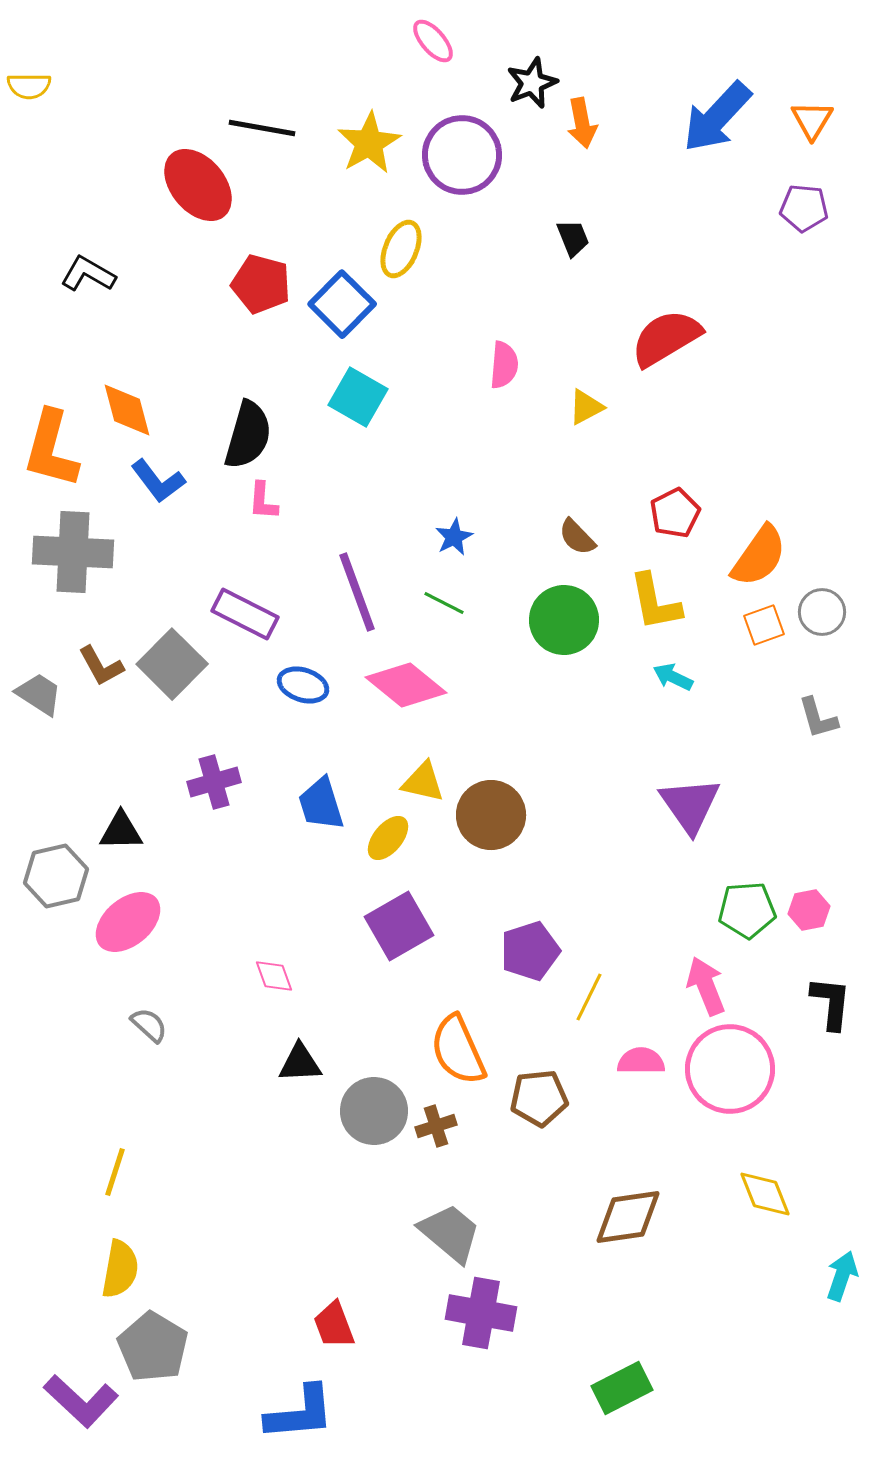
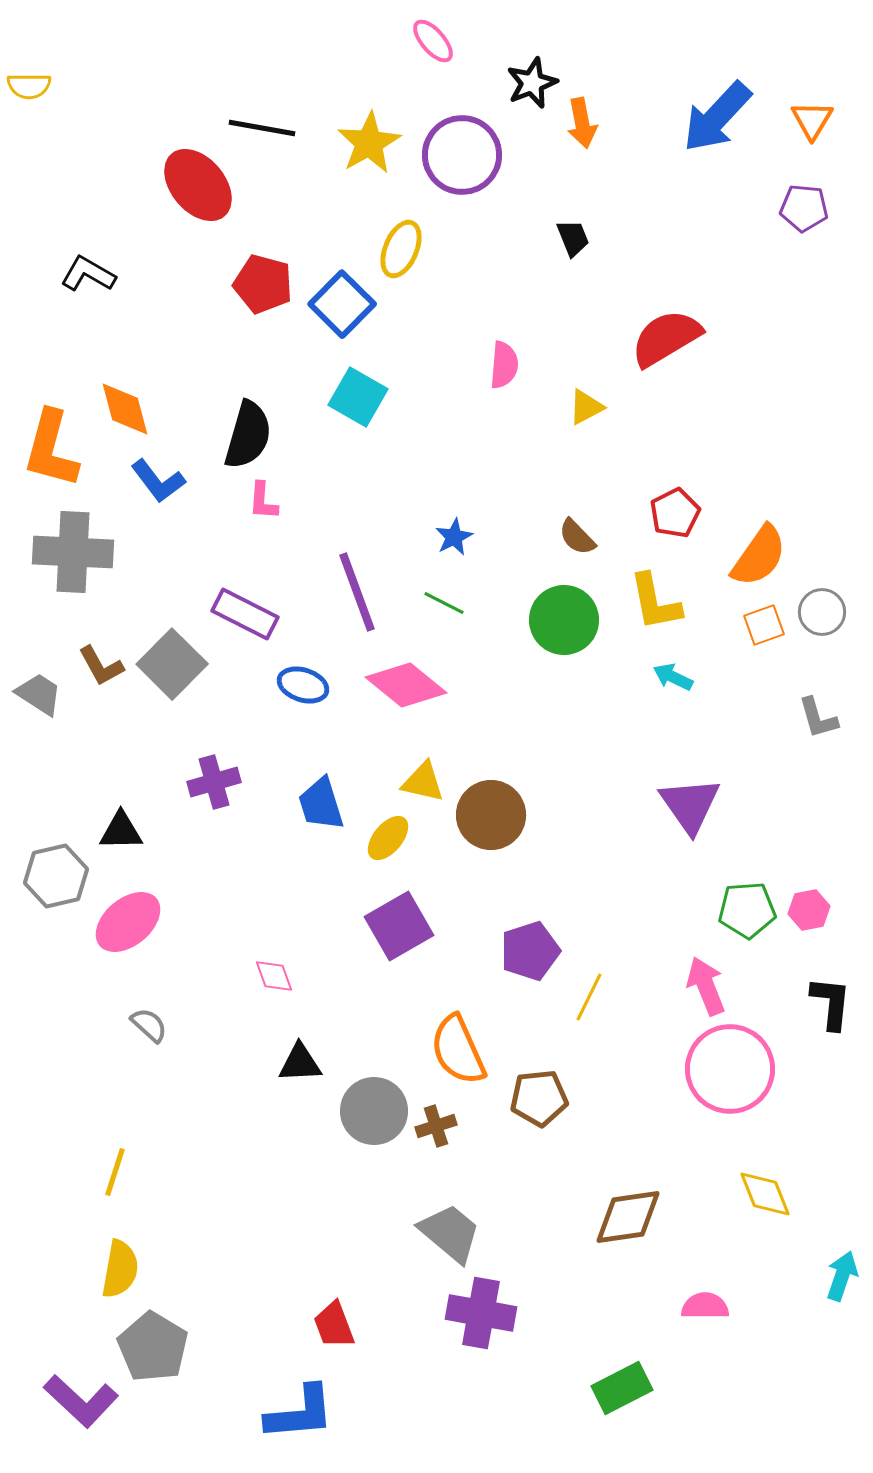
red pentagon at (261, 284): moved 2 px right
orange diamond at (127, 410): moved 2 px left, 1 px up
pink semicircle at (641, 1061): moved 64 px right, 245 px down
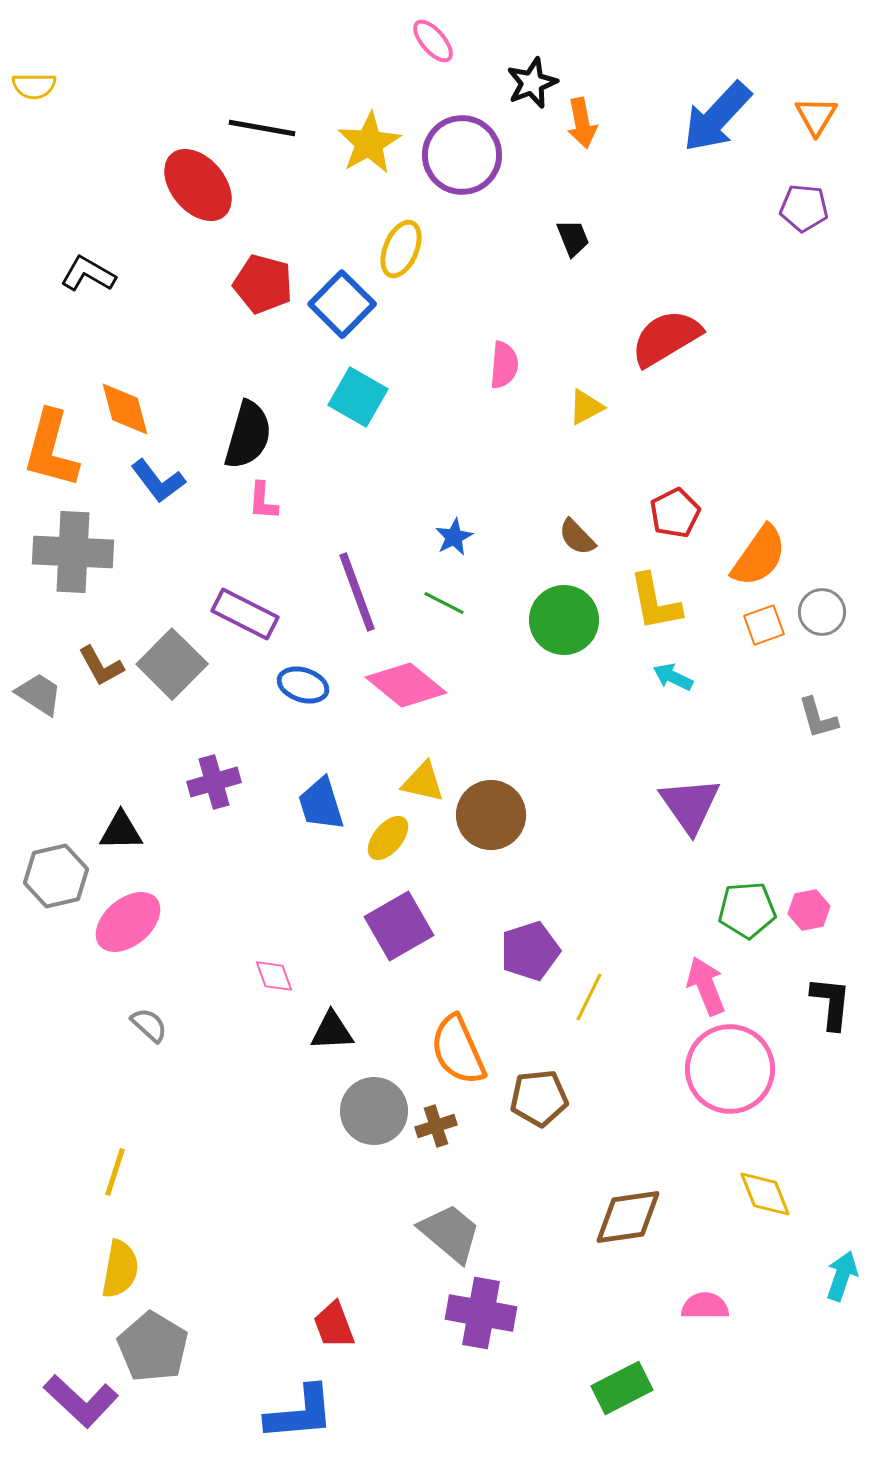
yellow semicircle at (29, 86): moved 5 px right
orange triangle at (812, 120): moved 4 px right, 4 px up
black triangle at (300, 1063): moved 32 px right, 32 px up
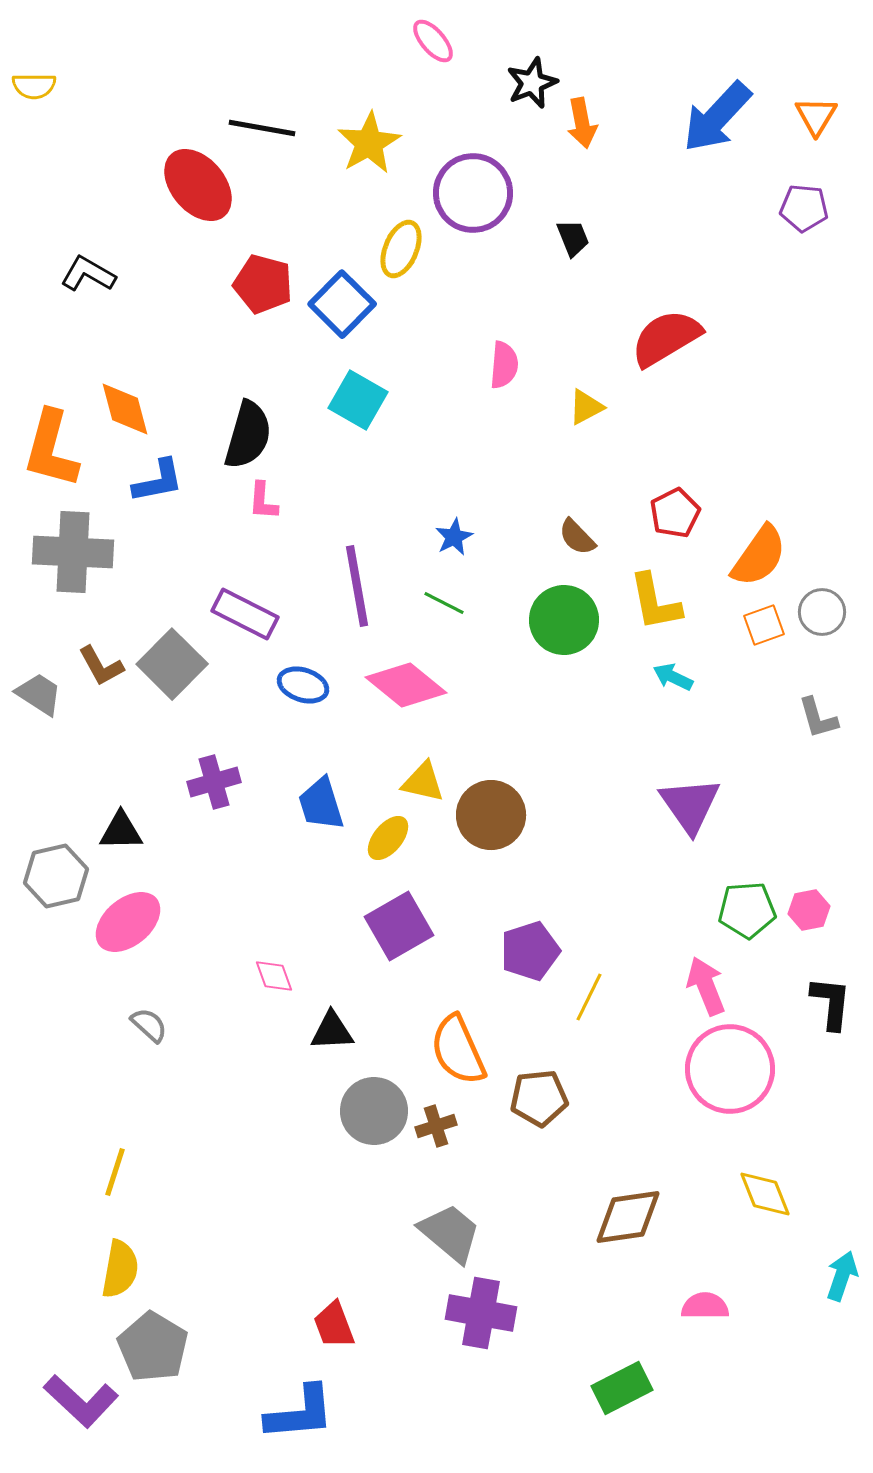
purple circle at (462, 155): moved 11 px right, 38 px down
cyan square at (358, 397): moved 3 px down
blue L-shape at (158, 481): rotated 64 degrees counterclockwise
purple line at (357, 592): moved 6 px up; rotated 10 degrees clockwise
